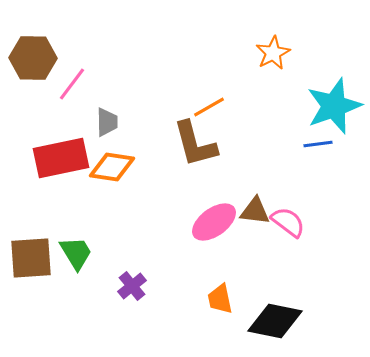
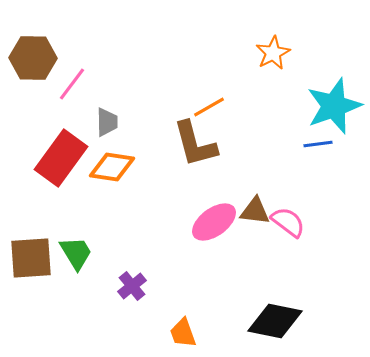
red rectangle: rotated 42 degrees counterclockwise
orange trapezoid: moved 37 px left, 34 px down; rotated 8 degrees counterclockwise
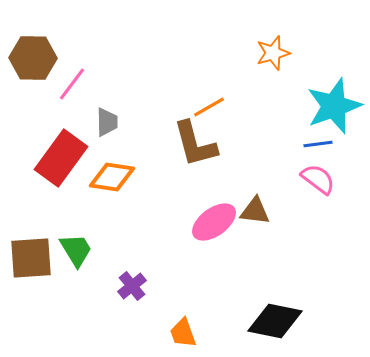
orange star: rotated 12 degrees clockwise
orange diamond: moved 10 px down
pink semicircle: moved 30 px right, 43 px up
green trapezoid: moved 3 px up
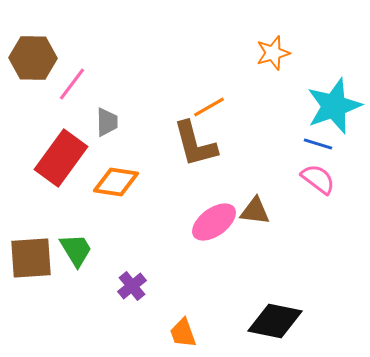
blue line: rotated 24 degrees clockwise
orange diamond: moved 4 px right, 5 px down
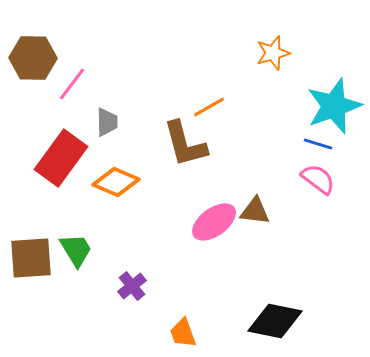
brown L-shape: moved 10 px left
orange diamond: rotated 15 degrees clockwise
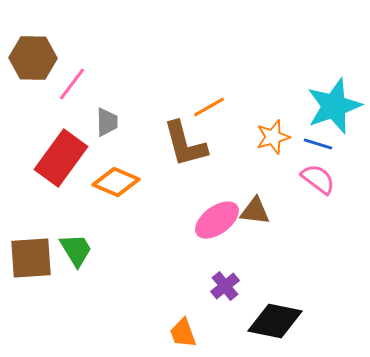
orange star: moved 84 px down
pink ellipse: moved 3 px right, 2 px up
purple cross: moved 93 px right
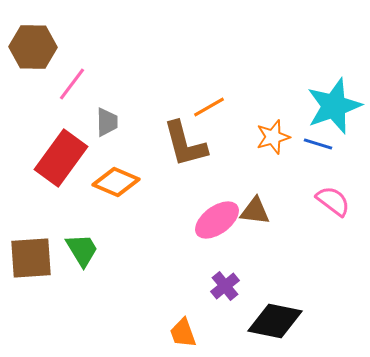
brown hexagon: moved 11 px up
pink semicircle: moved 15 px right, 22 px down
green trapezoid: moved 6 px right
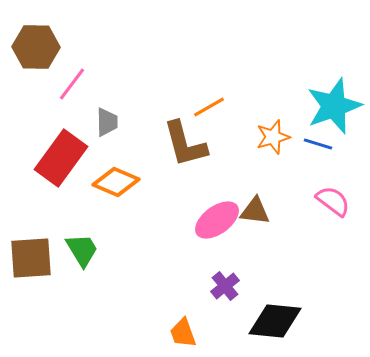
brown hexagon: moved 3 px right
black diamond: rotated 6 degrees counterclockwise
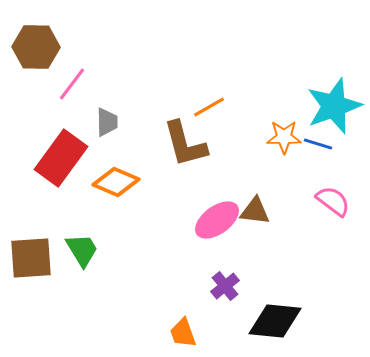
orange star: moved 11 px right; rotated 16 degrees clockwise
